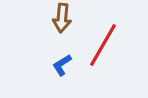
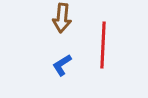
red line: rotated 27 degrees counterclockwise
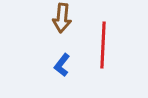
blue L-shape: rotated 20 degrees counterclockwise
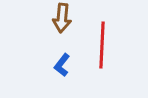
red line: moved 1 px left
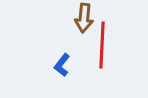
brown arrow: moved 22 px right
